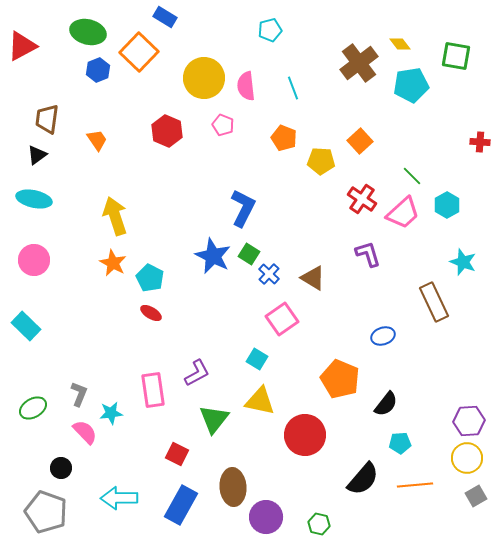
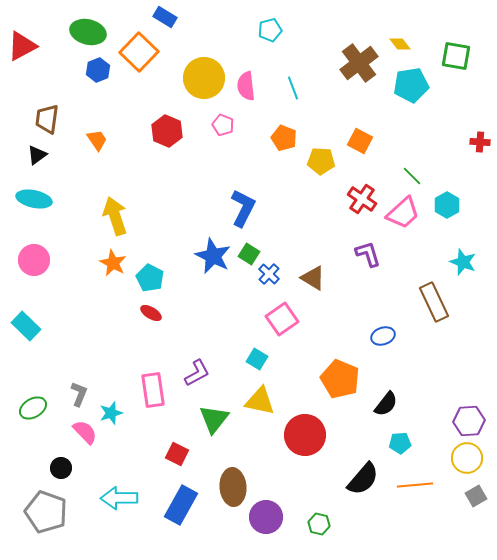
orange square at (360, 141): rotated 20 degrees counterclockwise
cyan star at (111, 413): rotated 10 degrees counterclockwise
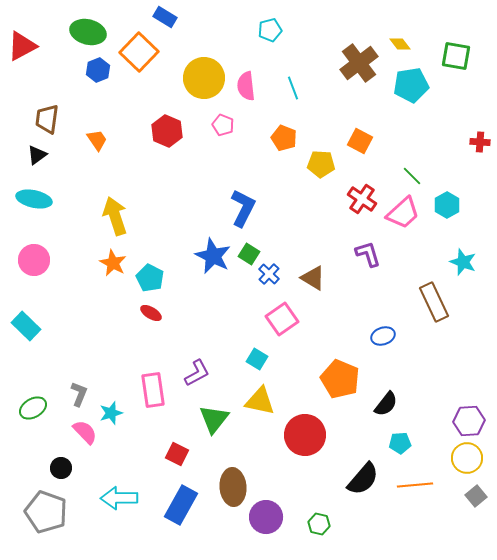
yellow pentagon at (321, 161): moved 3 px down
gray square at (476, 496): rotated 10 degrees counterclockwise
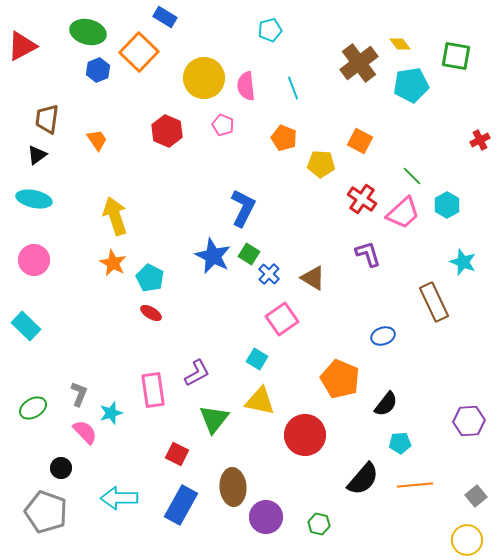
red cross at (480, 142): moved 2 px up; rotated 30 degrees counterclockwise
yellow circle at (467, 458): moved 82 px down
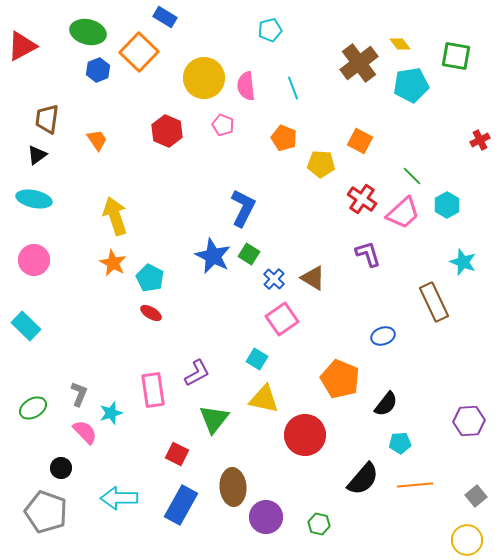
blue cross at (269, 274): moved 5 px right, 5 px down
yellow triangle at (260, 401): moved 4 px right, 2 px up
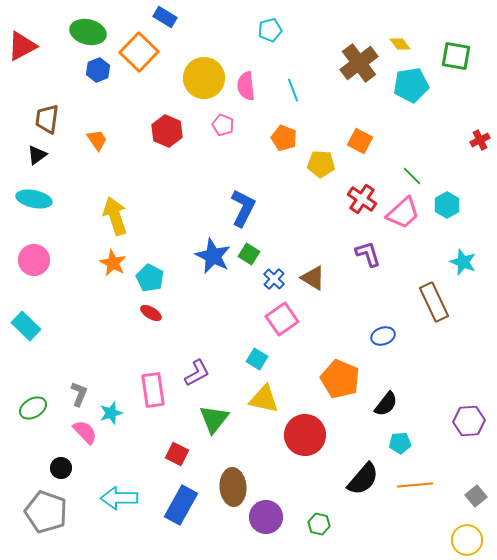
cyan line at (293, 88): moved 2 px down
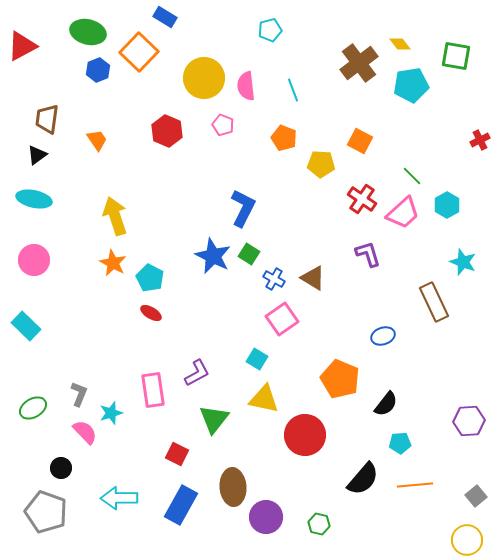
blue cross at (274, 279): rotated 15 degrees counterclockwise
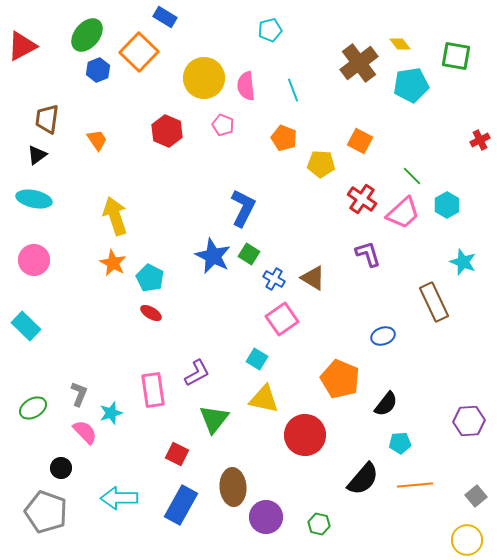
green ellipse at (88, 32): moved 1 px left, 3 px down; rotated 64 degrees counterclockwise
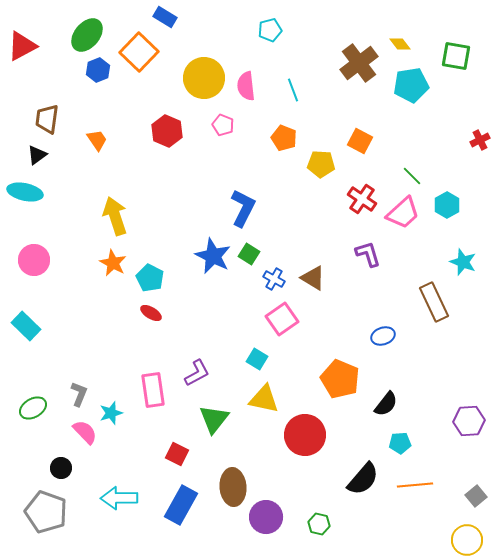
cyan ellipse at (34, 199): moved 9 px left, 7 px up
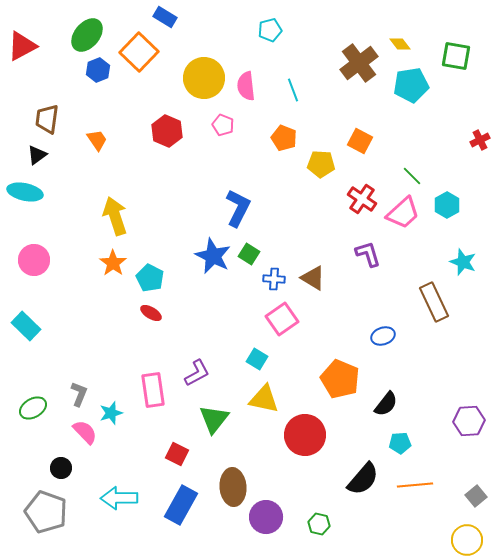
blue L-shape at (243, 208): moved 5 px left
orange star at (113, 263): rotated 8 degrees clockwise
blue cross at (274, 279): rotated 25 degrees counterclockwise
